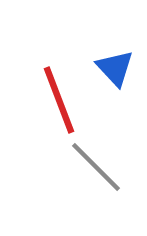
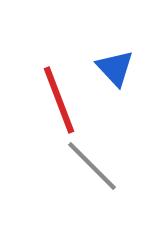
gray line: moved 4 px left, 1 px up
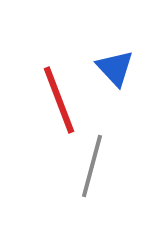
gray line: rotated 60 degrees clockwise
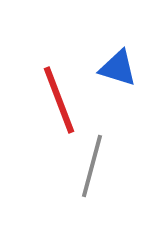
blue triangle: moved 3 px right; rotated 30 degrees counterclockwise
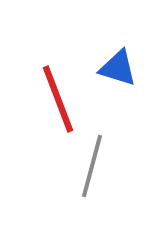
red line: moved 1 px left, 1 px up
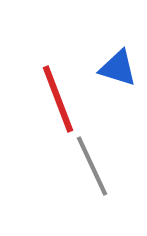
gray line: rotated 40 degrees counterclockwise
